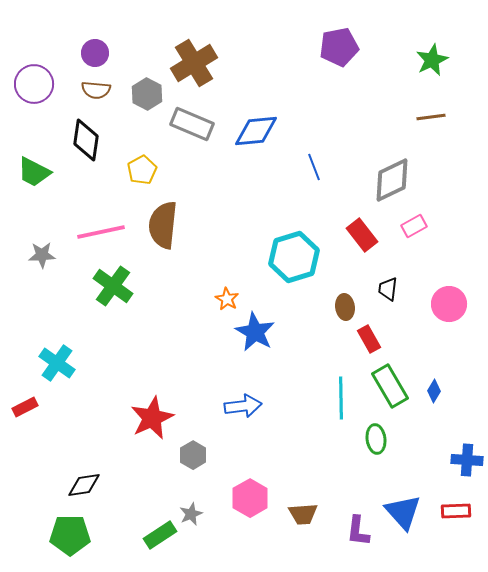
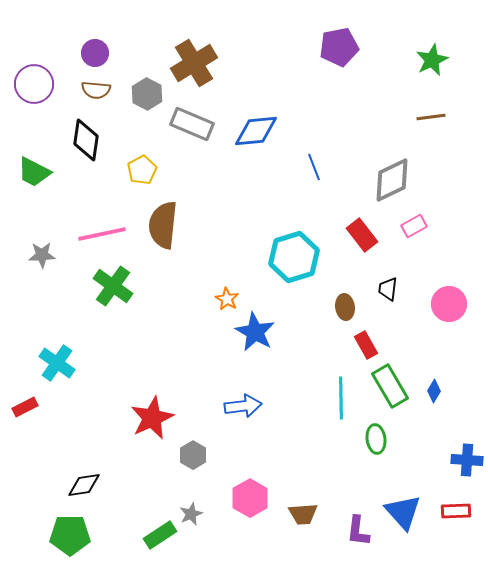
pink line at (101, 232): moved 1 px right, 2 px down
red rectangle at (369, 339): moved 3 px left, 6 px down
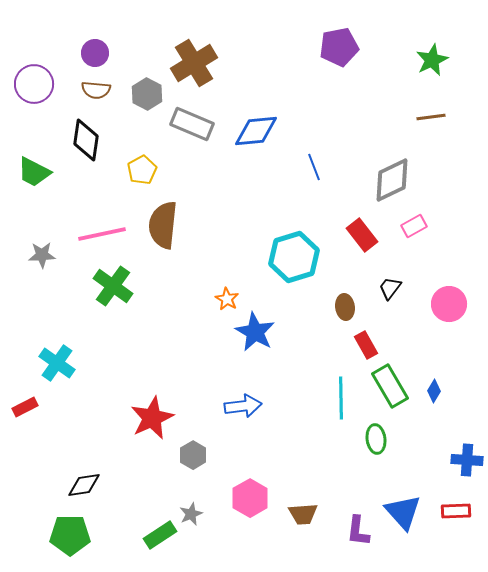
black trapezoid at (388, 289): moved 2 px right, 1 px up; rotated 30 degrees clockwise
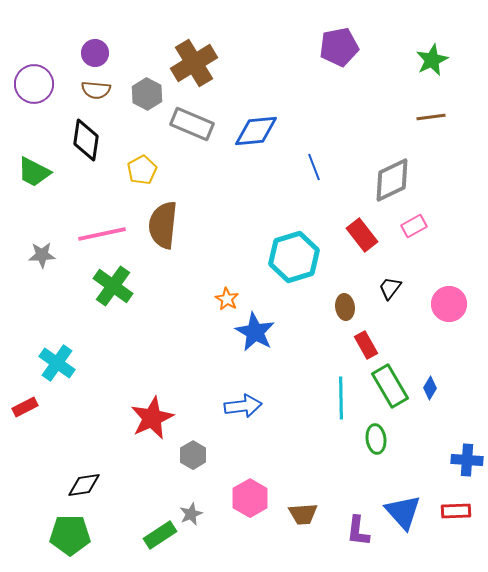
blue diamond at (434, 391): moved 4 px left, 3 px up
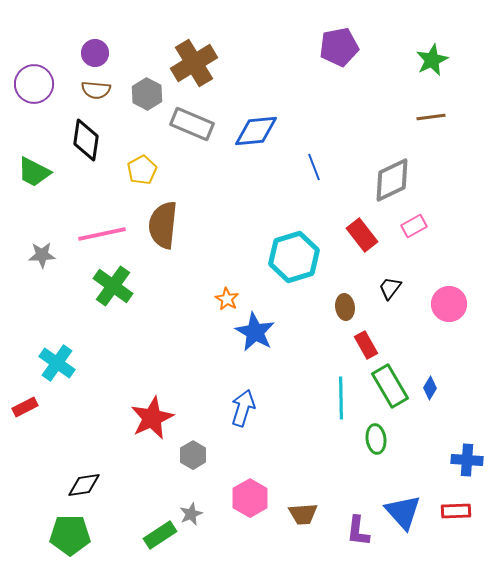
blue arrow at (243, 406): moved 2 px down; rotated 66 degrees counterclockwise
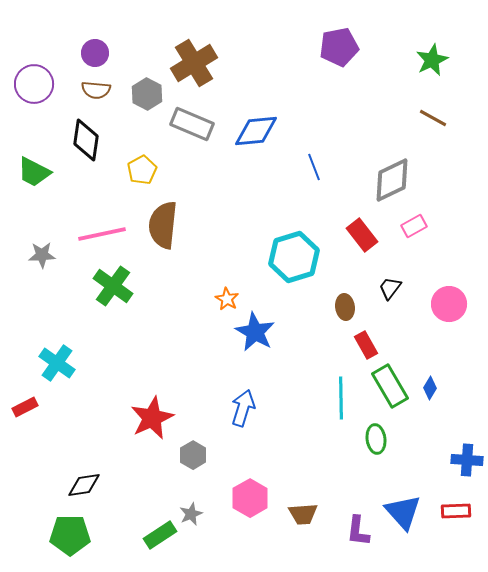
brown line at (431, 117): moved 2 px right, 1 px down; rotated 36 degrees clockwise
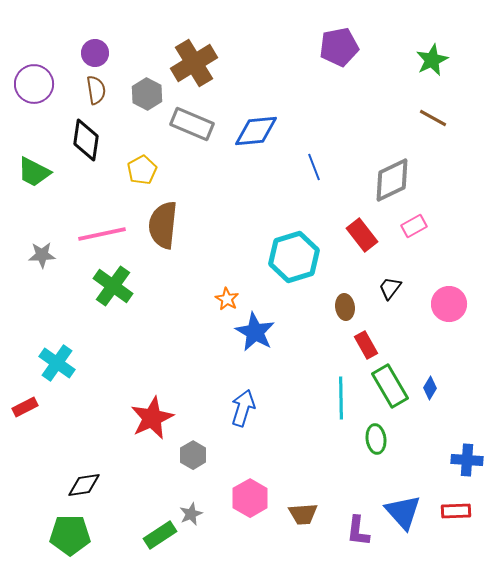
brown semicircle at (96, 90): rotated 104 degrees counterclockwise
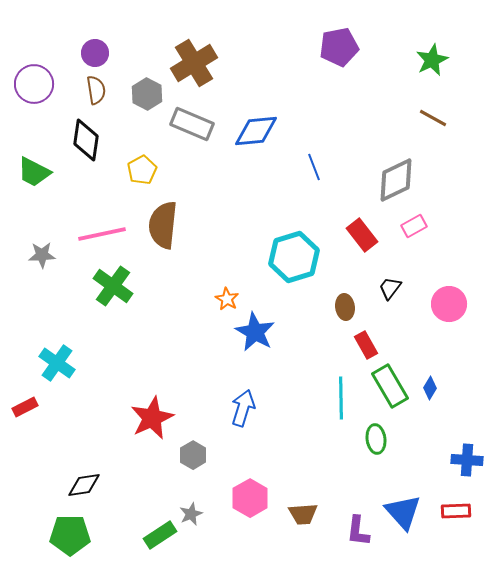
gray diamond at (392, 180): moved 4 px right
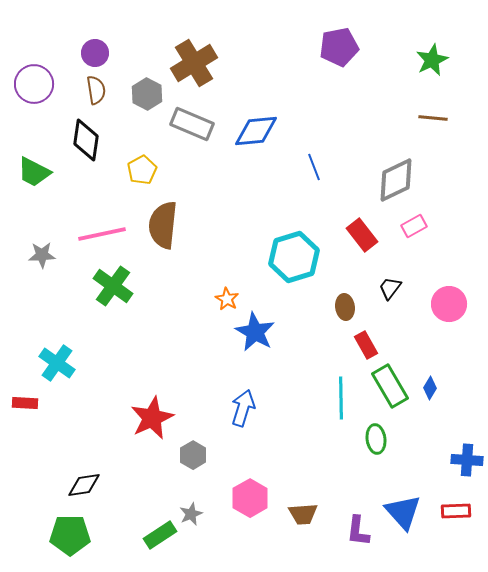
brown line at (433, 118): rotated 24 degrees counterclockwise
red rectangle at (25, 407): moved 4 px up; rotated 30 degrees clockwise
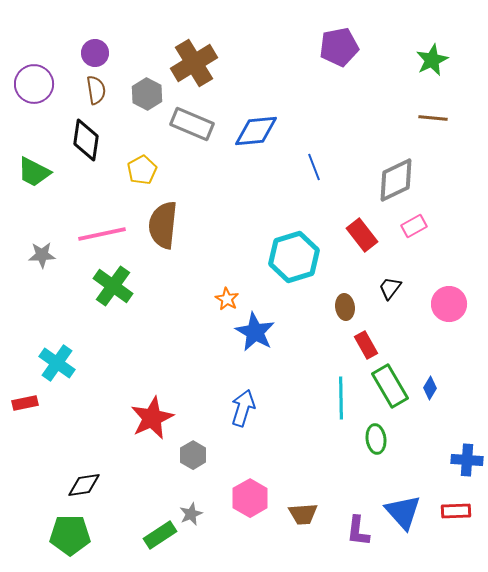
red rectangle at (25, 403): rotated 15 degrees counterclockwise
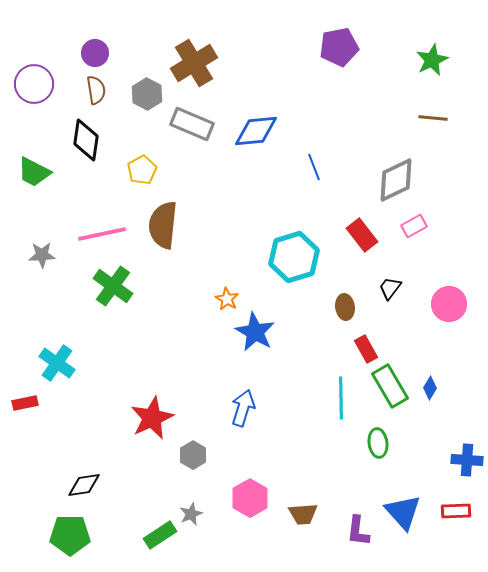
red rectangle at (366, 345): moved 4 px down
green ellipse at (376, 439): moved 2 px right, 4 px down
